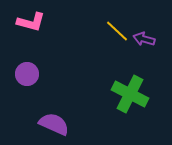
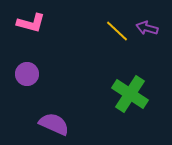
pink L-shape: moved 1 px down
purple arrow: moved 3 px right, 11 px up
green cross: rotated 6 degrees clockwise
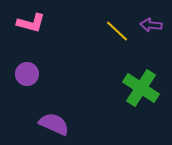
purple arrow: moved 4 px right, 3 px up; rotated 10 degrees counterclockwise
green cross: moved 11 px right, 6 px up
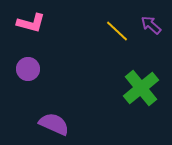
purple arrow: rotated 35 degrees clockwise
purple circle: moved 1 px right, 5 px up
green cross: rotated 18 degrees clockwise
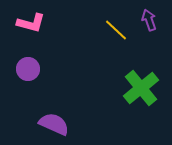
purple arrow: moved 2 px left, 5 px up; rotated 30 degrees clockwise
yellow line: moved 1 px left, 1 px up
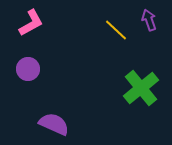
pink L-shape: rotated 44 degrees counterclockwise
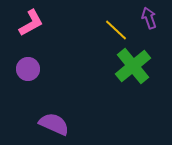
purple arrow: moved 2 px up
green cross: moved 8 px left, 22 px up
